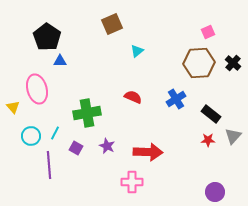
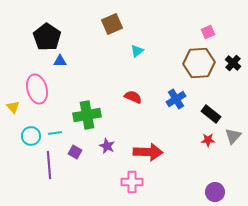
green cross: moved 2 px down
cyan line: rotated 56 degrees clockwise
purple square: moved 1 px left, 4 px down
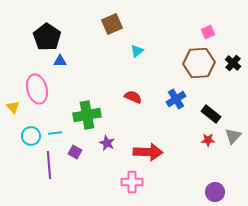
purple star: moved 3 px up
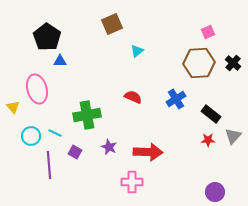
cyan line: rotated 32 degrees clockwise
purple star: moved 2 px right, 4 px down
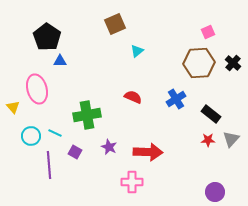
brown square: moved 3 px right
gray triangle: moved 2 px left, 3 px down
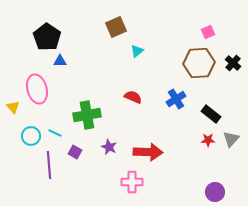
brown square: moved 1 px right, 3 px down
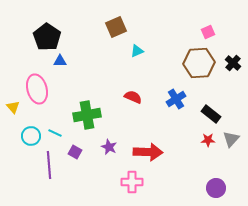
cyan triangle: rotated 16 degrees clockwise
purple circle: moved 1 px right, 4 px up
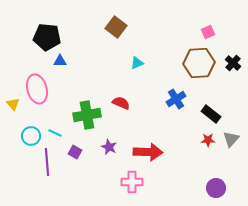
brown square: rotated 30 degrees counterclockwise
black pentagon: rotated 28 degrees counterclockwise
cyan triangle: moved 12 px down
red semicircle: moved 12 px left, 6 px down
yellow triangle: moved 3 px up
purple line: moved 2 px left, 3 px up
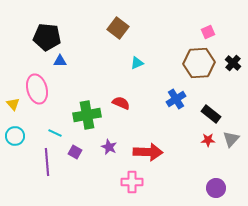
brown square: moved 2 px right, 1 px down
cyan circle: moved 16 px left
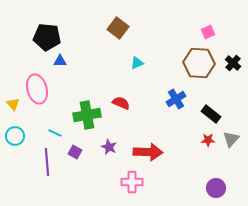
brown hexagon: rotated 8 degrees clockwise
